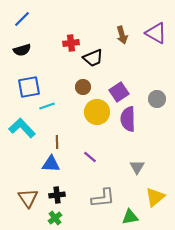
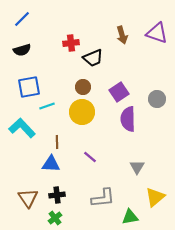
purple triangle: moved 1 px right; rotated 10 degrees counterclockwise
yellow circle: moved 15 px left
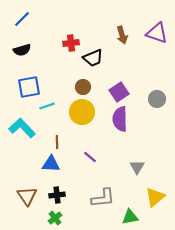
purple semicircle: moved 8 px left
brown triangle: moved 1 px left, 2 px up
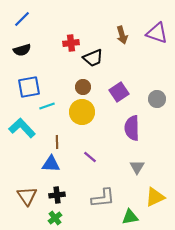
purple semicircle: moved 12 px right, 9 px down
yellow triangle: rotated 15 degrees clockwise
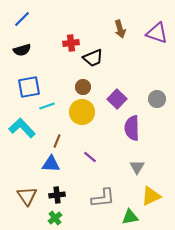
brown arrow: moved 2 px left, 6 px up
purple square: moved 2 px left, 7 px down; rotated 12 degrees counterclockwise
brown line: moved 1 px up; rotated 24 degrees clockwise
yellow triangle: moved 4 px left, 1 px up
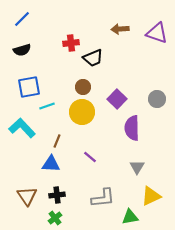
brown arrow: rotated 102 degrees clockwise
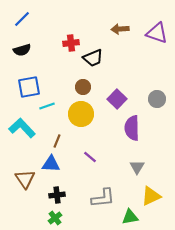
yellow circle: moved 1 px left, 2 px down
brown triangle: moved 2 px left, 17 px up
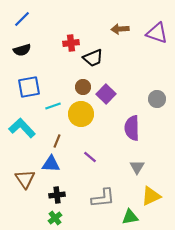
purple square: moved 11 px left, 5 px up
cyan line: moved 6 px right
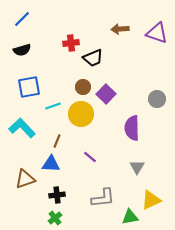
brown triangle: rotated 45 degrees clockwise
yellow triangle: moved 4 px down
